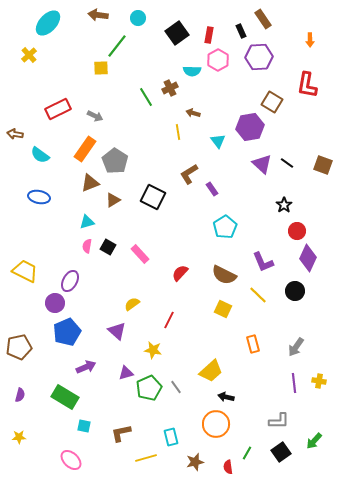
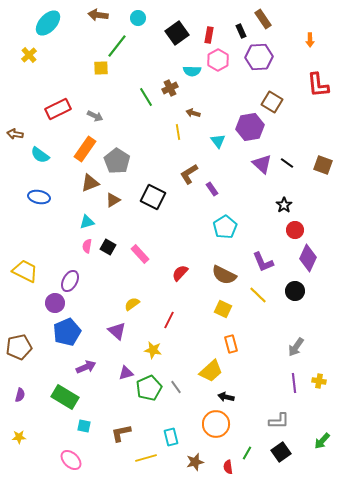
red L-shape at (307, 85): moved 11 px right; rotated 16 degrees counterclockwise
gray pentagon at (115, 161): moved 2 px right
red circle at (297, 231): moved 2 px left, 1 px up
orange rectangle at (253, 344): moved 22 px left
green arrow at (314, 441): moved 8 px right
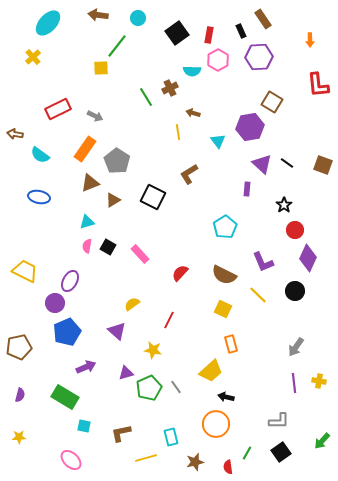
yellow cross at (29, 55): moved 4 px right, 2 px down
purple rectangle at (212, 189): moved 35 px right; rotated 40 degrees clockwise
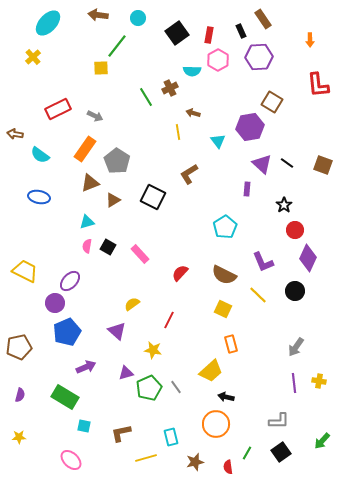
purple ellipse at (70, 281): rotated 15 degrees clockwise
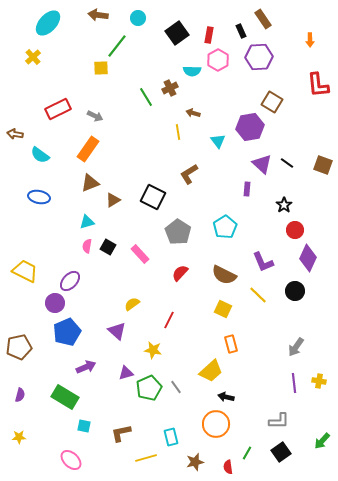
orange rectangle at (85, 149): moved 3 px right
gray pentagon at (117, 161): moved 61 px right, 71 px down
